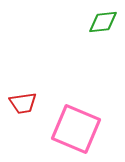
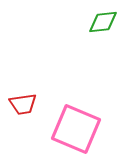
red trapezoid: moved 1 px down
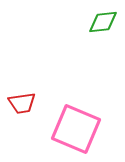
red trapezoid: moved 1 px left, 1 px up
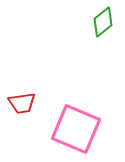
green diamond: rotated 32 degrees counterclockwise
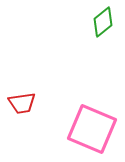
pink square: moved 16 px right
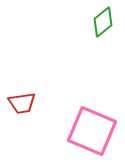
pink square: moved 2 px down
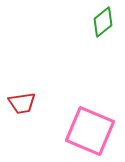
pink square: moved 2 px left
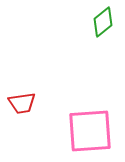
pink square: rotated 27 degrees counterclockwise
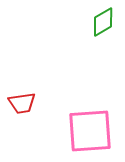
green diamond: rotated 8 degrees clockwise
